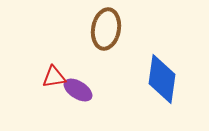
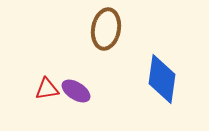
red triangle: moved 7 px left, 12 px down
purple ellipse: moved 2 px left, 1 px down
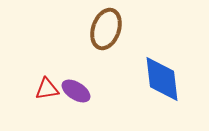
brown ellipse: rotated 9 degrees clockwise
blue diamond: rotated 15 degrees counterclockwise
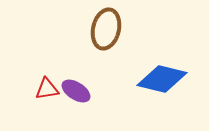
brown ellipse: rotated 6 degrees counterclockwise
blue diamond: rotated 69 degrees counterclockwise
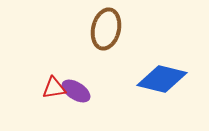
red triangle: moved 7 px right, 1 px up
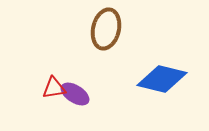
purple ellipse: moved 1 px left, 3 px down
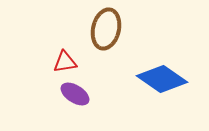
blue diamond: rotated 21 degrees clockwise
red triangle: moved 11 px right, 26 px up
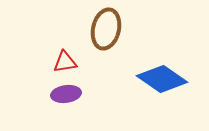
purple ellipse: moved 9 px left; rotated 40 degrees counterclockwise
